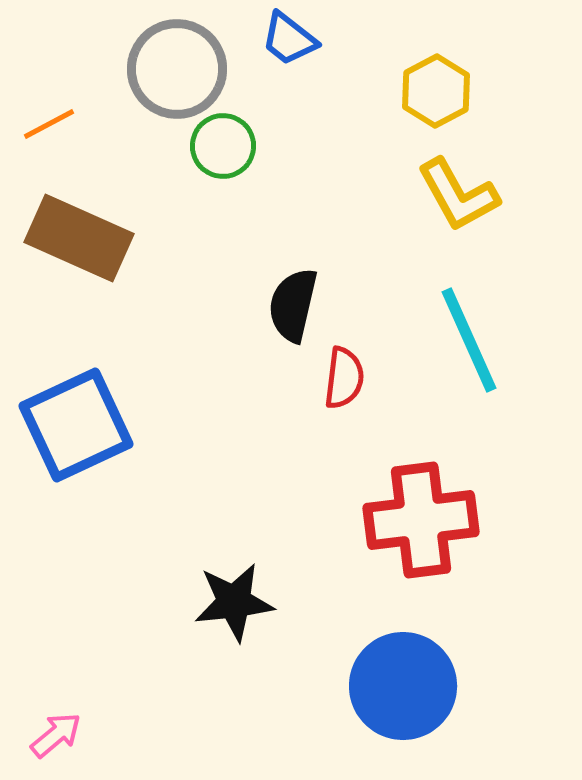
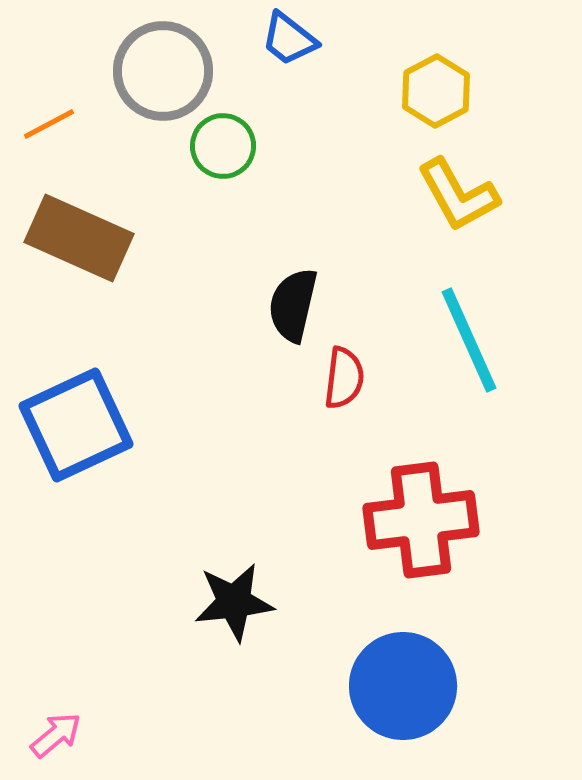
gray circle: moved 14 px left, 2 px down
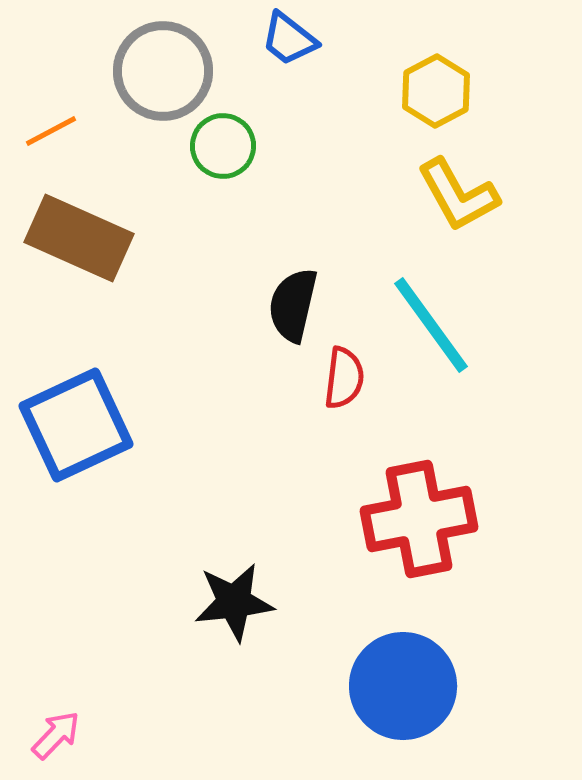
orange line: moved 2 px right, 7 px down
cyan line: moved 38 px left, 15 px up; rotated 12 degrees counterclockwise
red cross: moved 2 px left, 1 px up; rotated 4 degrees counterclockwise
pink arrow: rotated 6 degrees counterclockwise
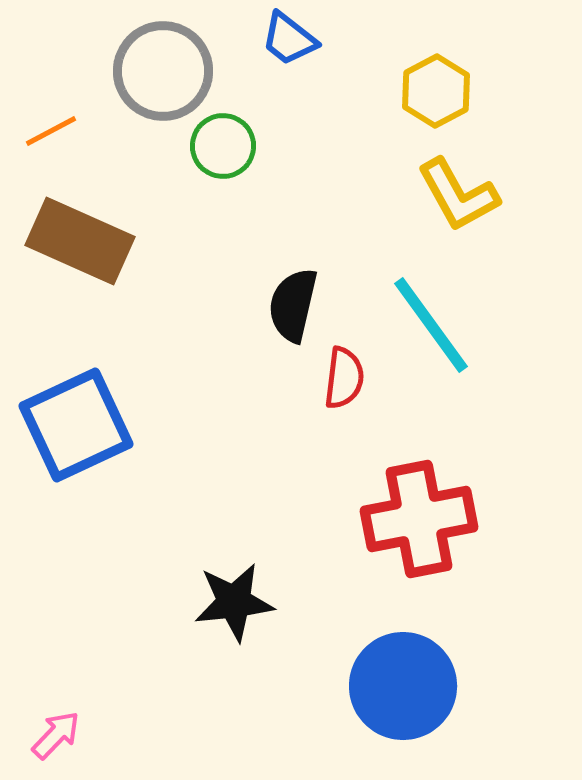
brown rectangle: moved 1 px right, 3 px down
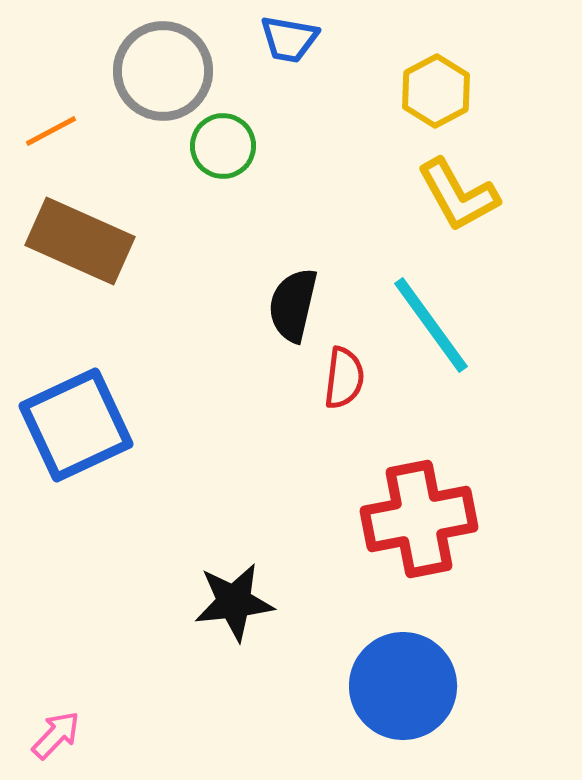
blue trapezoid: rotated 28 degrees counterclockwise
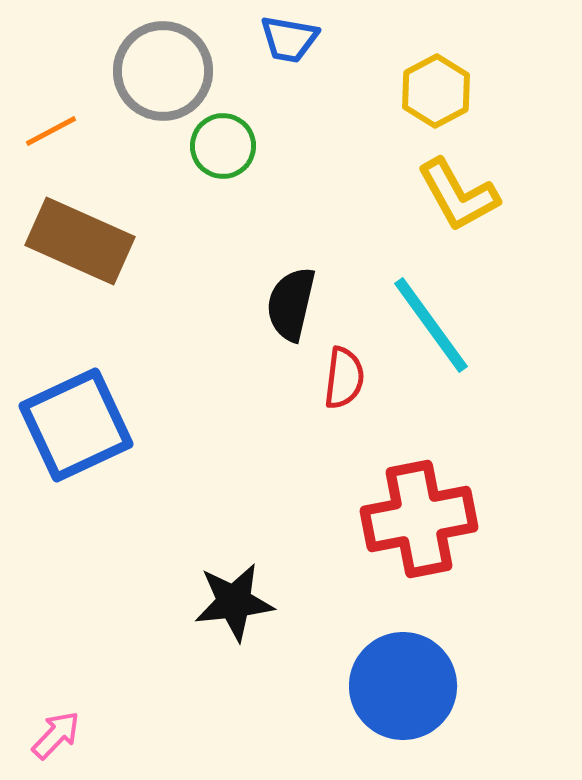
black semicircle: moved 2 px left, 1 px up
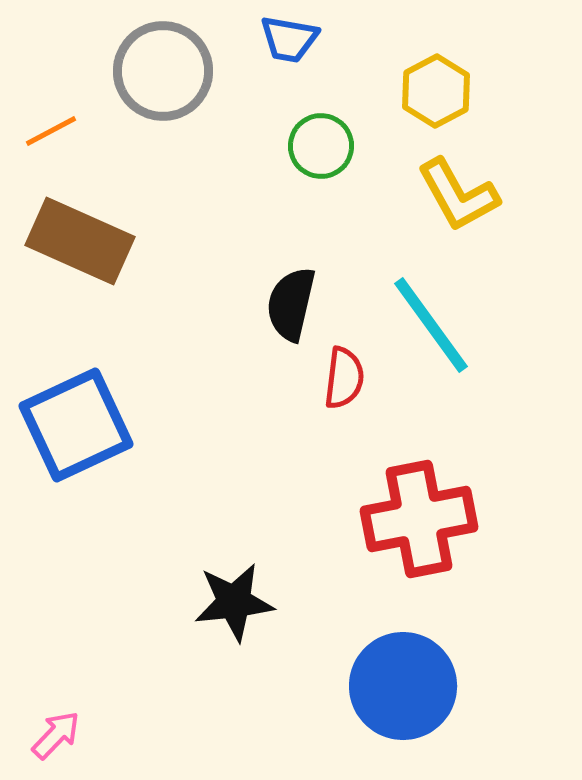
green circle: moved 98 px right
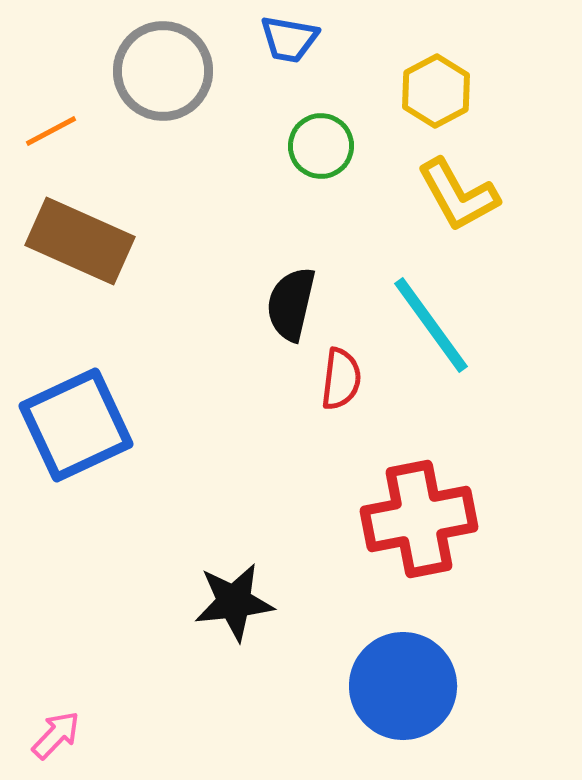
red semicircle: moved 3 px left, 1 px down
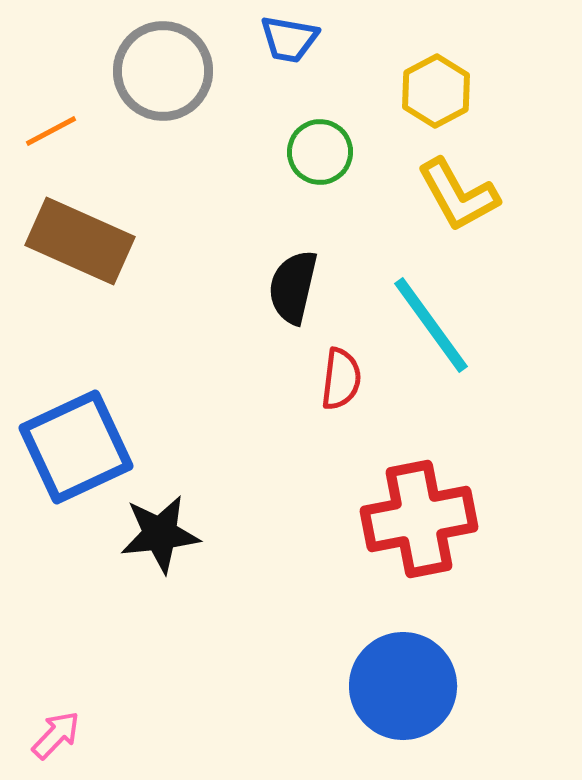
green circle: moved 1 px left, 6 px down
black semicircle: moved 2 px right, 17 px up
blue square: moved 22 px down
black star: moved 74 px left, 68 px up
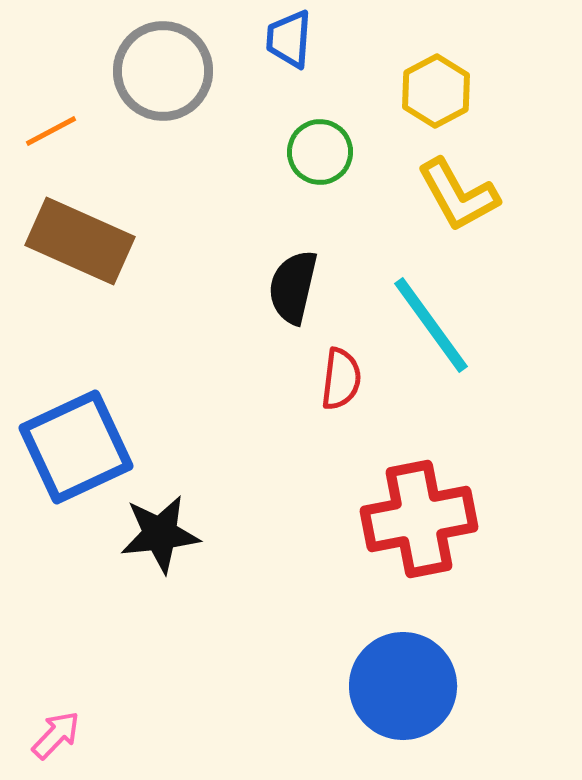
blue trapezoid: rotated 84 degrees clockwise
